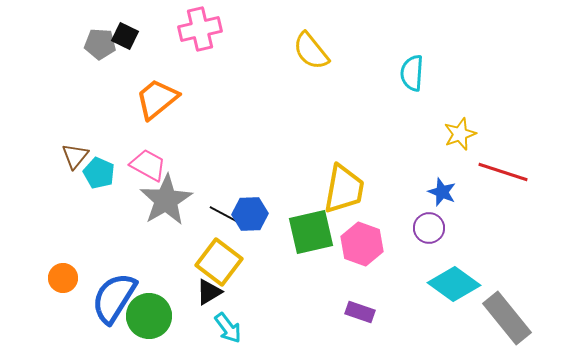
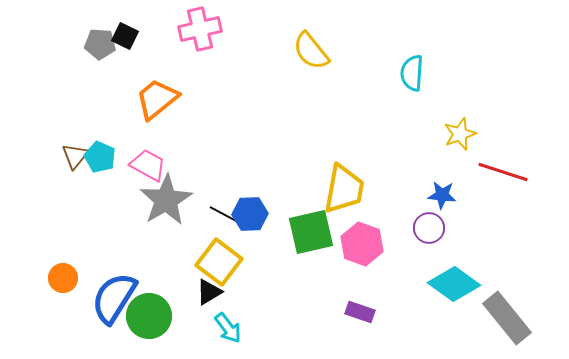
cyan pentagon: moved 1 px right, 16 px up
blue star: moved 3 px down; rotated 16 degrees counterclockwise
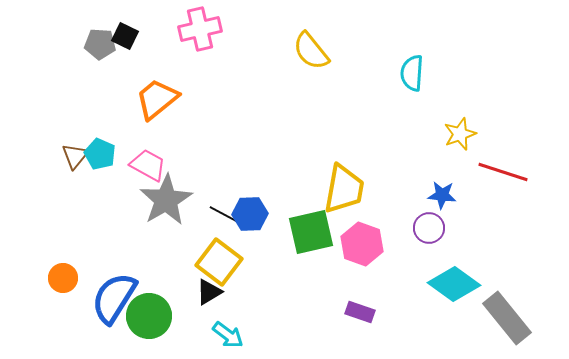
cyan pentagon: moved 3 px up
cyan arrow: moved 7 px down; rotated 16 degrees counterclockwise
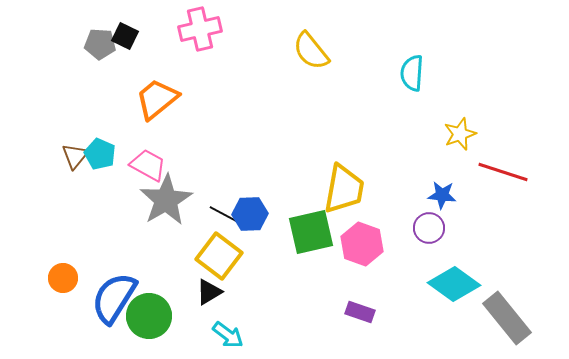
yellow square: moved 6 px up
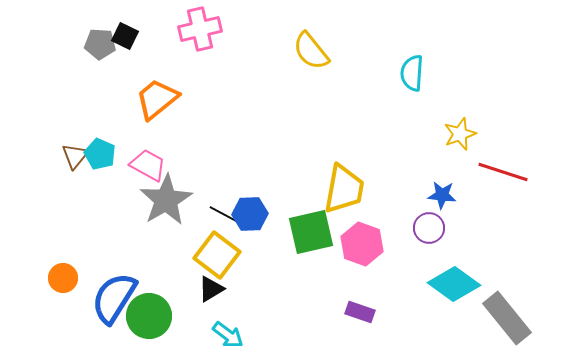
yellow square: moved 2 px left, 1 px up
black triangle: moved 2 px right, 3 px up
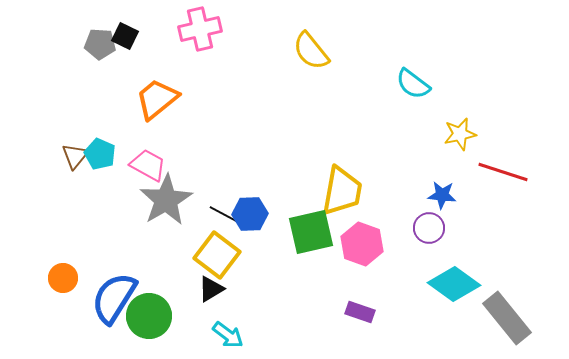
cyan semicircle: moved 1 px right, 11 px down; rotated 57 degrees counterclockwise
yellow star: rotated 8 degrees clockwise
yellow trapezoid: moved 2 px left, 2 px down
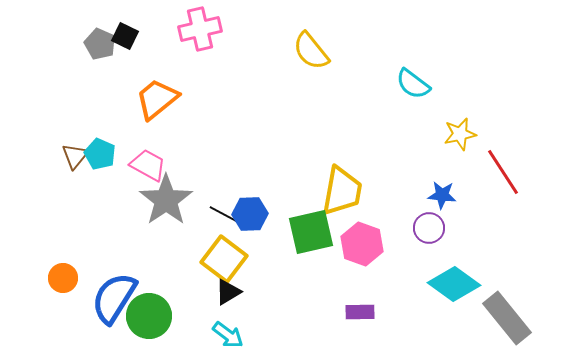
gray pentagon: rotated 20 degrees clockwise
red line: rotated 39 degrees clockwise
gray star: rotated 4 degrees counterclockwise
yellow square: moved 7 px right, 4 px down
black triangle: moved 17 px right, 3 px down
purple rectangle: rotated 20 degrees counterclockwise
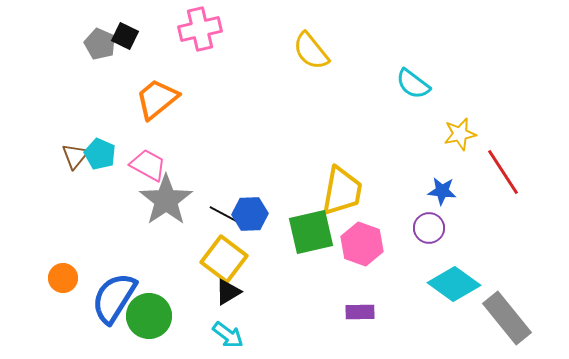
blue star: moved 4 px up
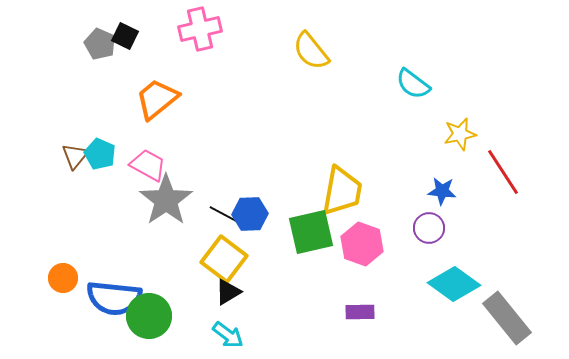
blue semicircle: rotated 116 degrees counterclockwise
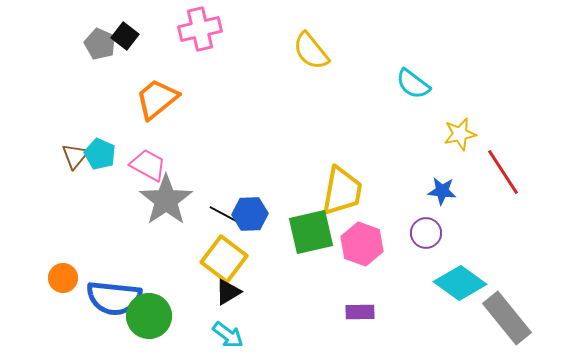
black square: rotated 12 degrees clockwise
purple circle: moved 3 px left, 5 px down
cyan diamond: moved 6 px right, 1 px up
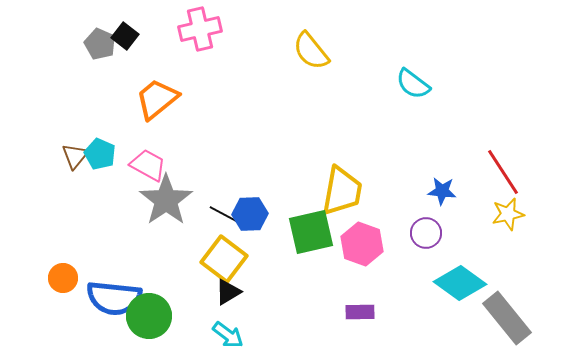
yellow star: moved 48 px right, 80 px down
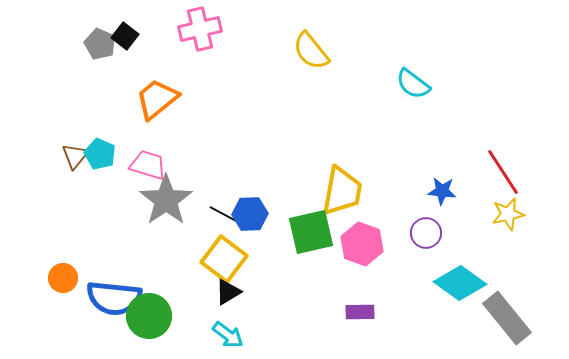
pink trapezoid: rotated 12 degrees counterclockwise
